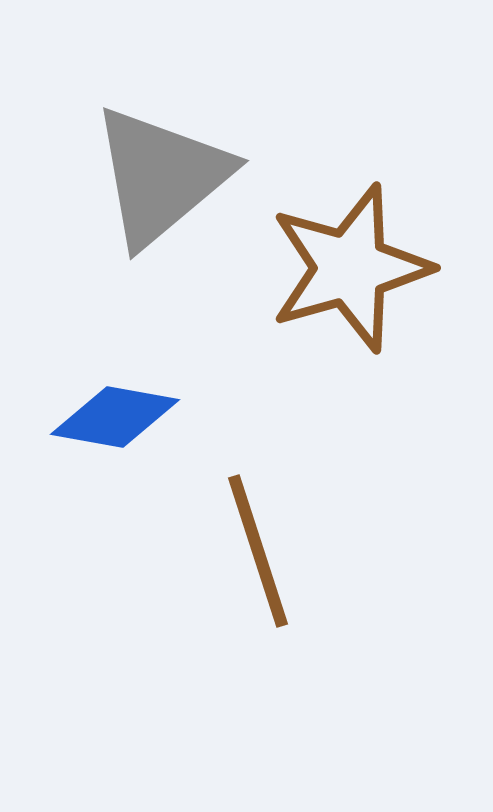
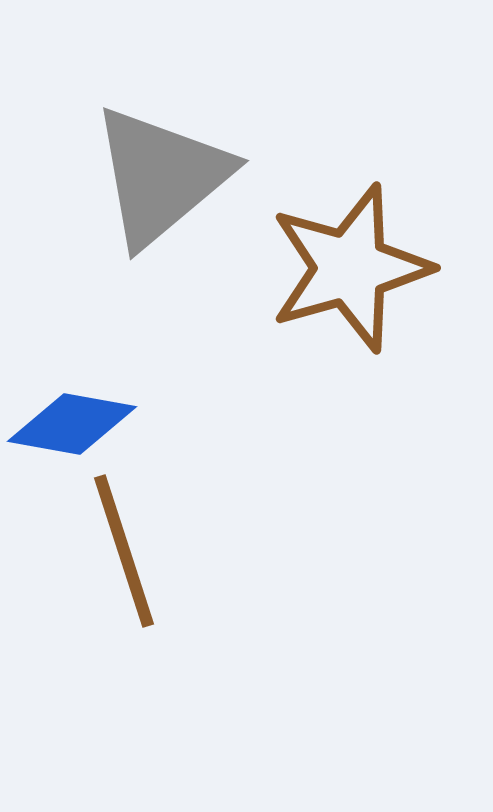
blue diamond: moved 43 px left, 7 px down
brown line: moved 134 px left
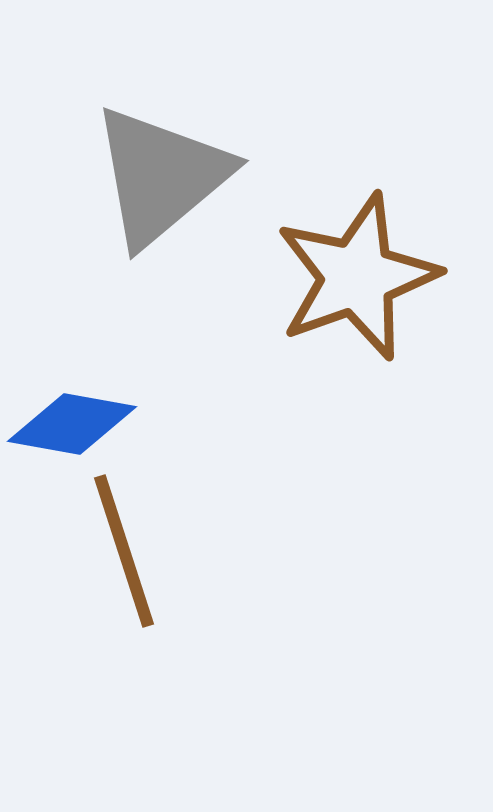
brown star: moved 7 px right, 9 px down; rotated 4 degrees counterclockwise
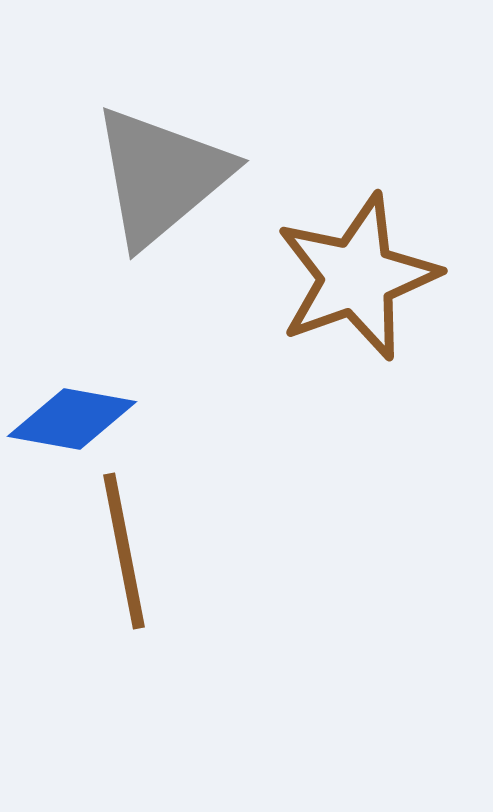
blue diamond: moved 5 px up
brown line: rotated 7 degrees clockwise
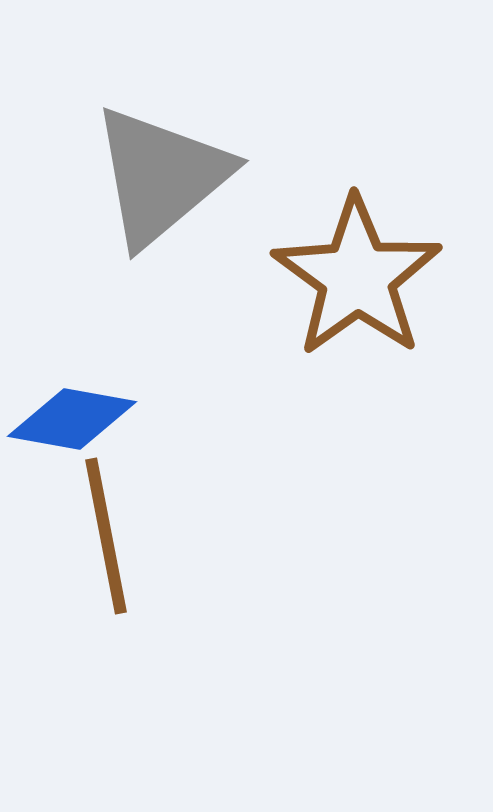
brown star: rotated 16 degrees counterclockwise
brown line: moved 18 px left, 15 px up
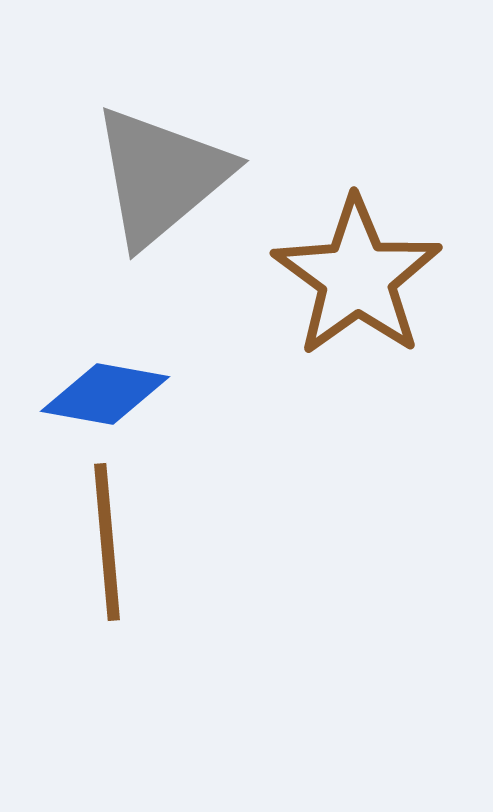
blue diamond: moved 33 px right, 25 px up
brown line: moved 1 px right, 6 px down; rotated 6 degrees clockwise
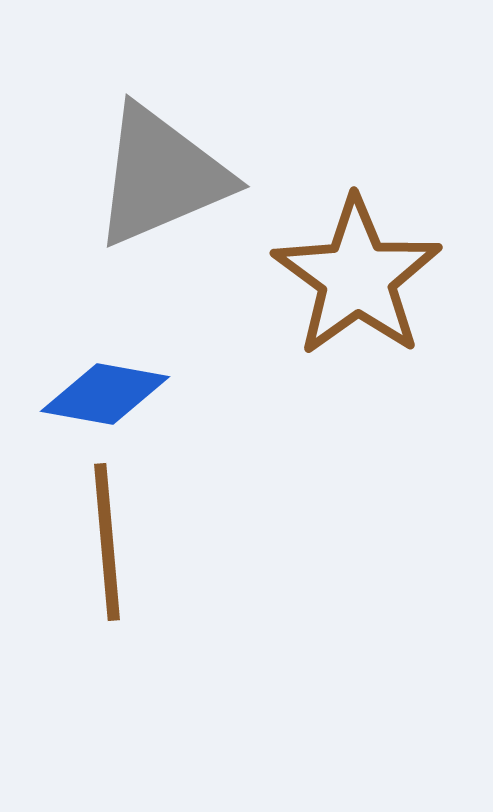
gray triangle: rotated 17 degrees clockwise
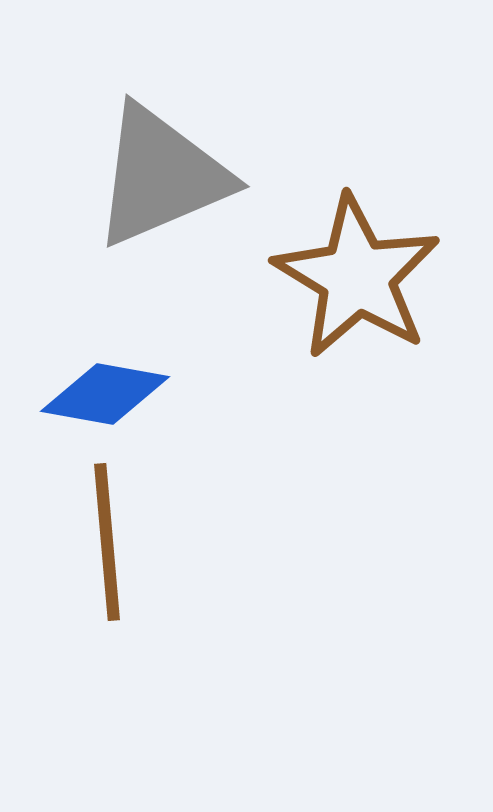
brown star: rotated 5 degrees counterclockwise
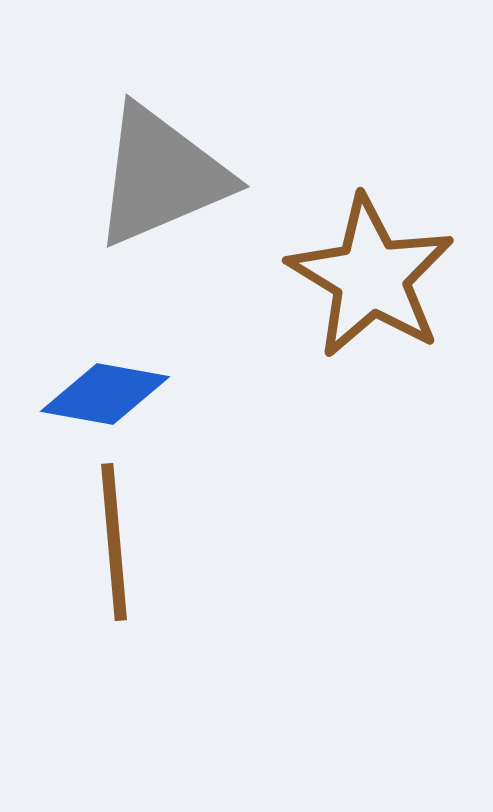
brown star: moved 14 px right
brown line: moved 7 px right
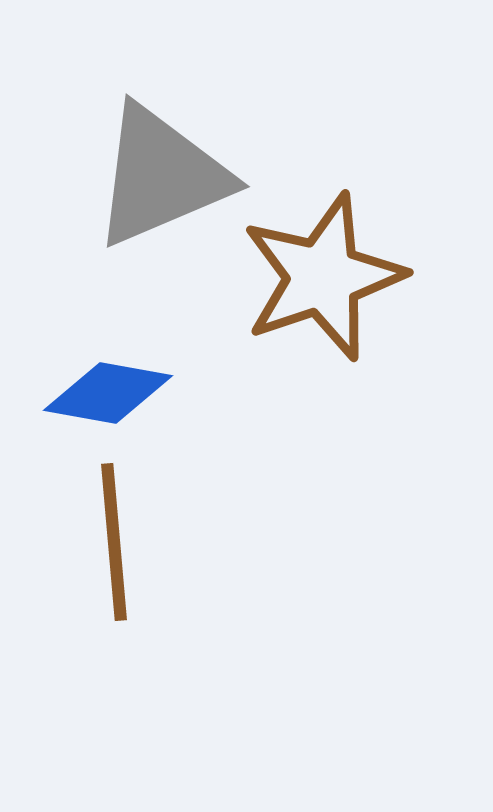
brown star: moved 48 px left; rotated 22 degrees clockwise
blue diamond: moved 3 px right, 1 px up
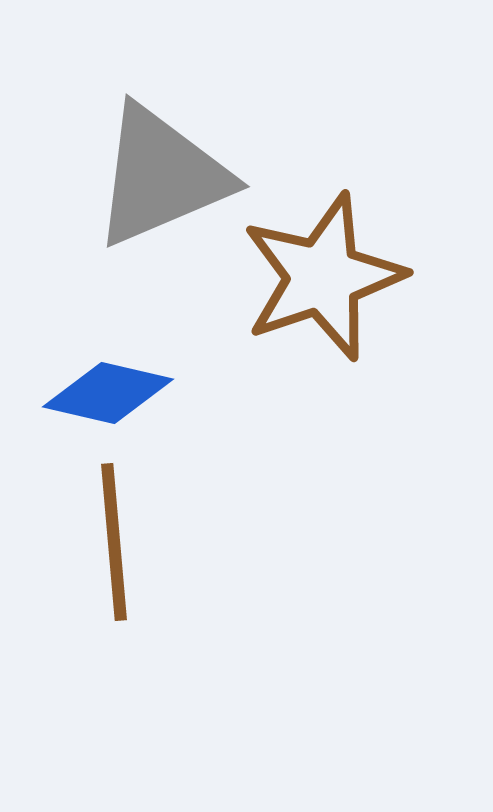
blue diamond: rotated 3 degrees clockwise
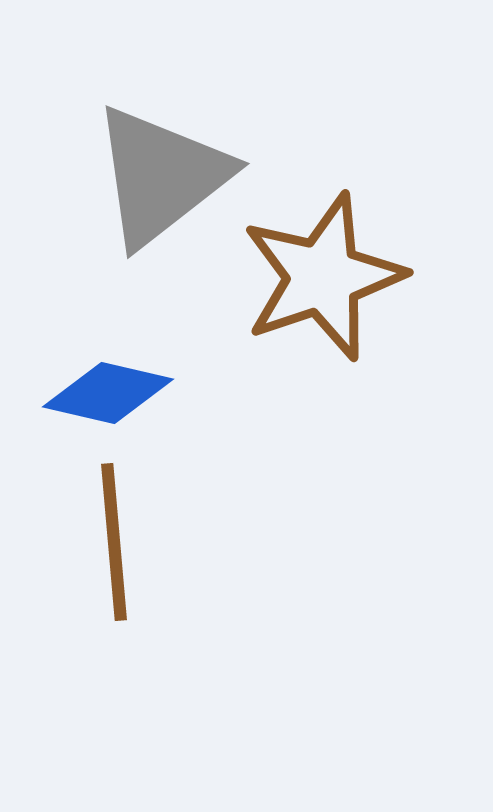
gray triangle: rotated 15 degrees counterclockwise
